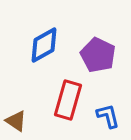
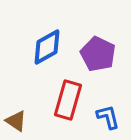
blue diamond: moved 3 px right, 2 px down
purple pentagon: moved 1 px up
blue L-shape: moved 1 px down
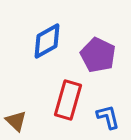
blue diamond: moved 6 px up
purple pentagon: moved 1 px down
brown triangle: rotated 10 degrees clockwise
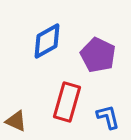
red rectangle: moved 1 px left, 2 px down
brown triangle: rotated 20 degrees counterclockwise
